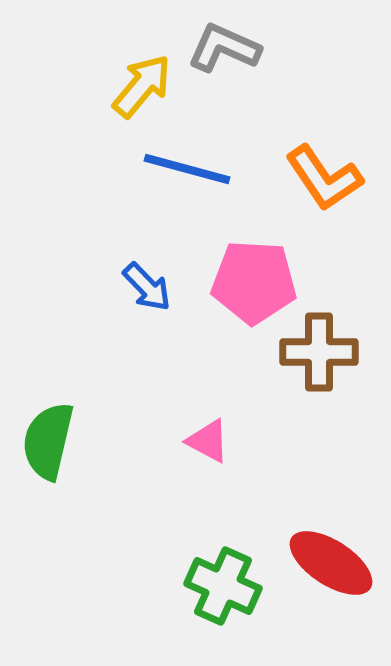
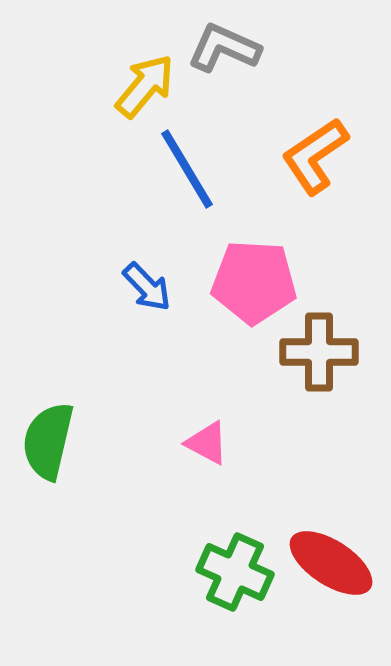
yellow arrow: moved 3 px right
blue line: rotated 44 degrees clockwise
orange L-shape: moved 9 px left, 22 px up; rotated 90 degrees clockwise
pink triangle: moved 1 px left, 2 px down
green cross: moved 12 px right, 14 px up
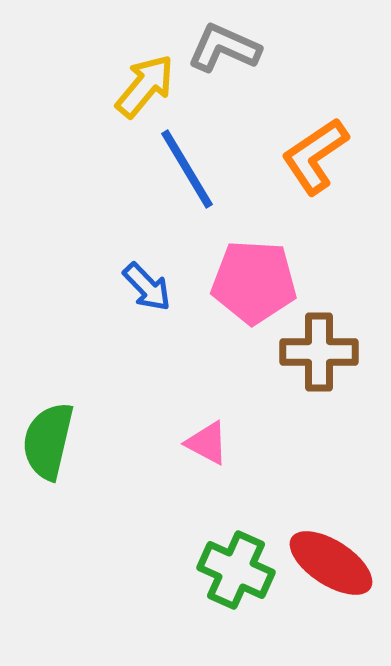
green cross: moved 1 px right, 2 px up
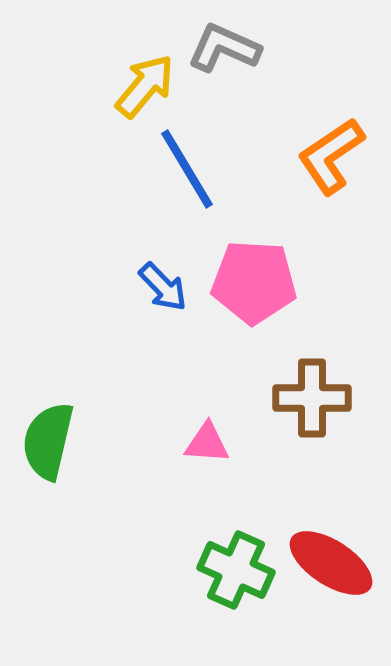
orange L-shape: moved 16 px right
blue arrow: moved 16 px right
brown cross: moved 7 px left, 46 px down
pink triangle: rotated 24 degrees counterclockwise
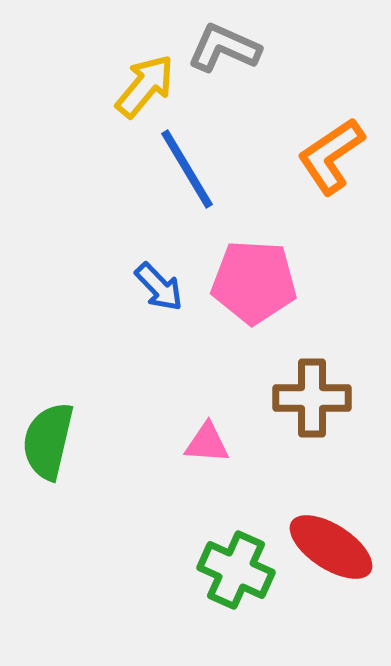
blue arrow: moved 4 px left
red ellipse: moved 16 px up
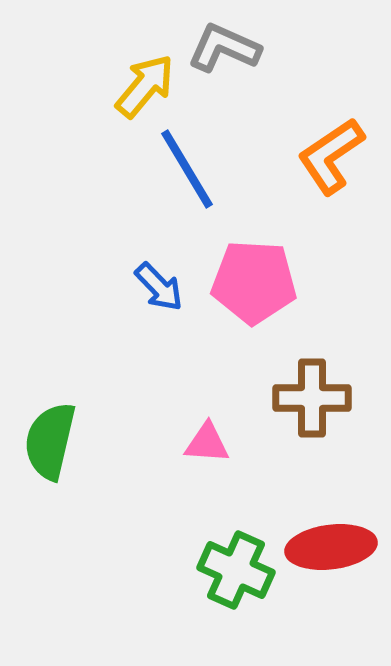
green semicircle: moved 2 px right
red ellipse: rotated 40 degrees counterclockwise
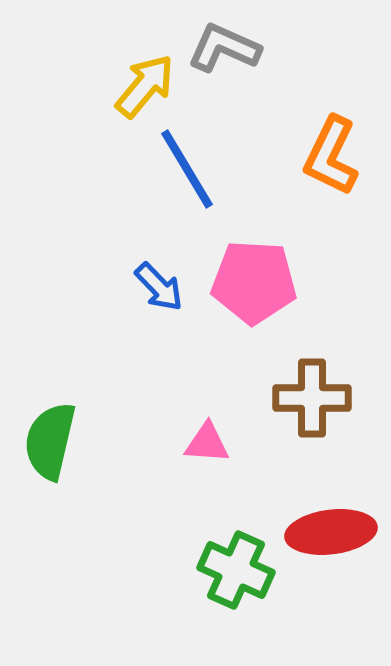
orange L-shape: rotated 30 degrees counterclockwise
red ellipse: moved 15 px up
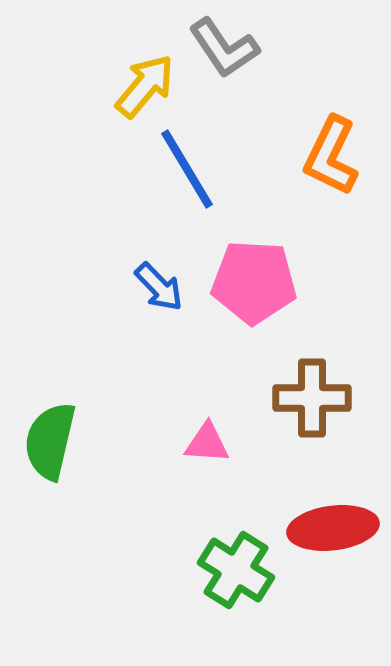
gray L-shape: rotated 148 degrees counterclockwise
red ellipse: moved 2 px right, 4 px up
green cross: rotated 8 degrees clockwise
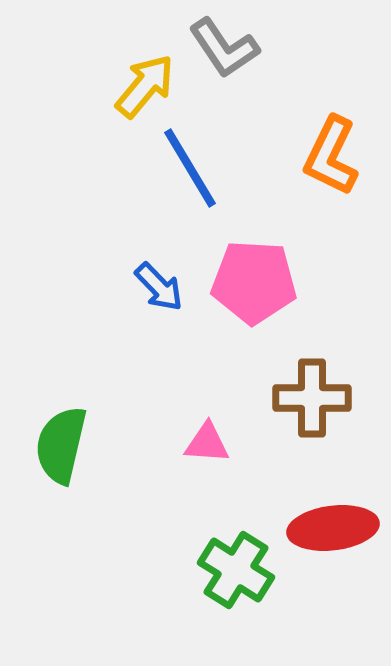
blue line: moved 3 px right, 1 px up
green semicircle: moved 11 px right, 4 px down
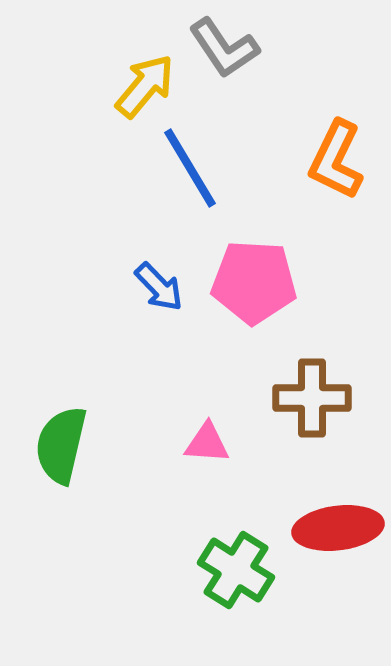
orange L-shape: moved 5 px right, 4 px down
red ellipse: moved 5 px right
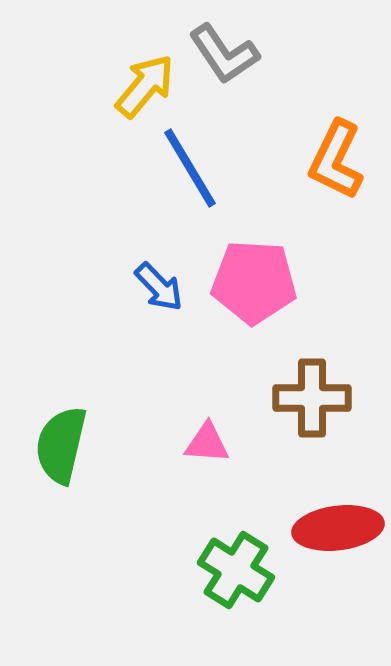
gray L-shape: moved 6 px down
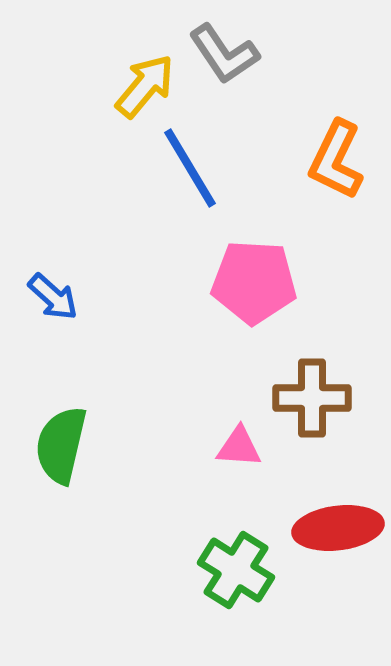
blue arrow: moved 106 px left, 10 px down; rotated 4 degrees counterclockwise
pink triangle: moved 32 px right, 4 px down
